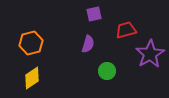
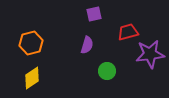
red trapezoid: moved 2 px right, 2 px down
purple semicircle: moved 1 px left, 1 px down
purple star: rotated 24 degrees clockwise
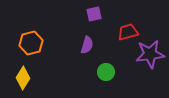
green circle: moved 1 px left, 1 px down
yellow diamond: moved 9 px left; rotated 25 degrees counterclockwise
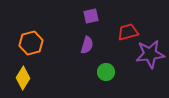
purple square: moved 3 px left, 2 px down
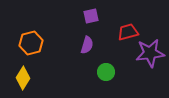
purple star: moved 1 px up
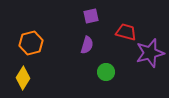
red trapezoid: moved 2 px left; rotated 30 degrees clockwise
purple star: rotated 8 degrees counterclockwise
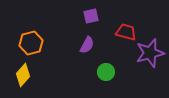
purple semicircle: rotated 12 degrees clockwise
yellow diamond: moved 3 px up; rotated 10 degrees clockwise
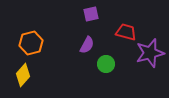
purple square: moved 2 px up
green circle: moved 8 px up
